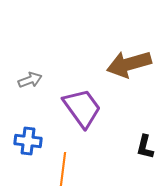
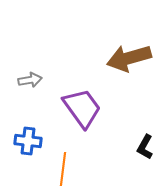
brown arrow: moved 6 px up
gray arrow: rotated 10 degrees clockwise
black L-shape: rotated 15 degrees clockwise
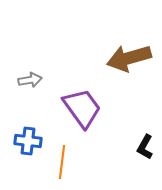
orange line: moved 1 px left, 7 px up
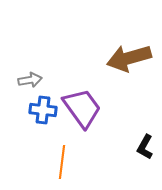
blue cross: moved 15 px right, 31 px up
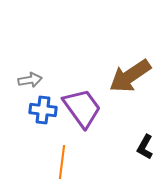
brown arrow: moved 1 px right, 18 px down; rotated 18 degrees counterclockwise
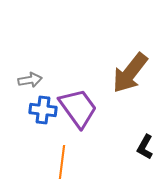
brown arrow: moved 3 px up; rotated 18 degrees counterclockwise
purple trapezoid: moved 4 px left
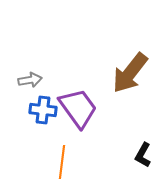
black L-shape: moved 2 px left, 8 px down
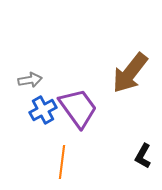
blue cross: rotated 36 degrees counterclockwise
black L-shape: moved 1 px down
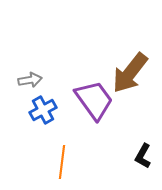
purple trapezoid: moved 16 px right, 8 px up
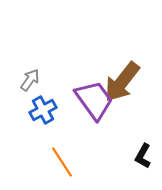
brown arrow: moved 8 px left, 9 px down
gray arrow: rotated 45 degrees counterclockwise
orange line: rotated 40 degrees counterclockwise
